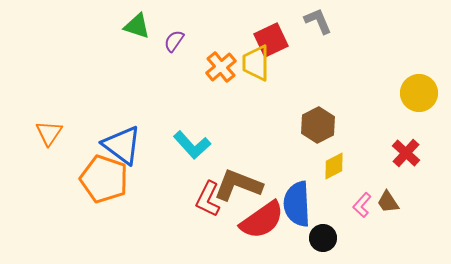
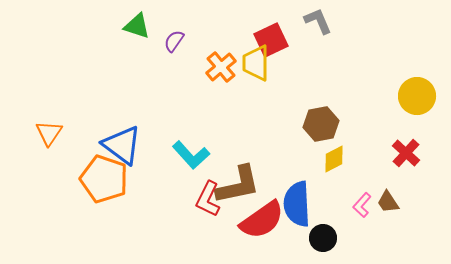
yellow circle: moved 2 px left, 3 px down
brown hexagon: moved 3 px right, 1 px up; rotated 16 degrees clockwise
cyan L-shape: moved 1 px left, 10 px down
yellow diamond: moved 7 px up
brown L-shape: rotated 147 degrees clockwise
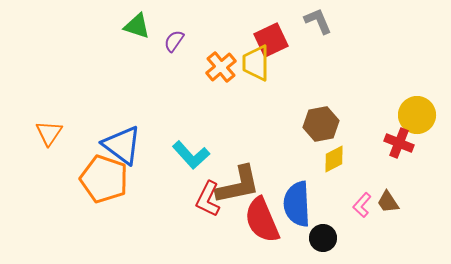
yellow circle: moved 19 px down
red cross: moved 7 px left, 10 px up; rotated 20 degrees counterclockwise
red semicircle: rotated 102 degrees clockwise
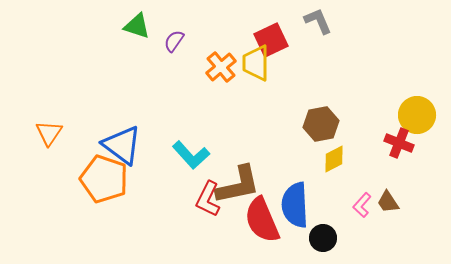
blue semicircle: moved 2 px left, 1 px down
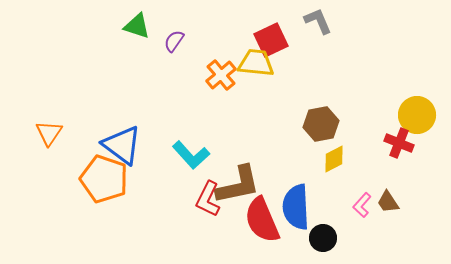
yellow trapezoid: rotated 96 degrees clockwise
orange cross: moved 8 px down
blue semicircle: moved 1 px right, 2 px down
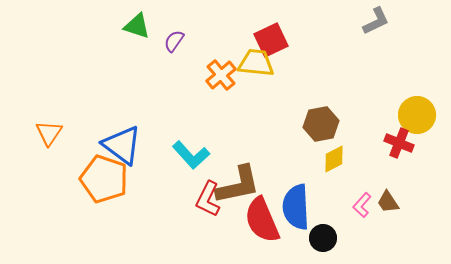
gray L-shape: moved 58 px right; rotated 88 degrees clockwise
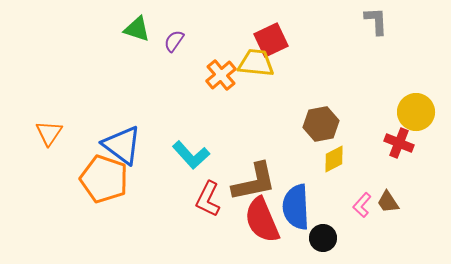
gray L-shape: rotated 68 degrees counterclockwise
green triangle: moved 3 px down
yellow circle: moved 1 px left, 3 px up
brown L-shape: moved 16 px right, 3 px up
